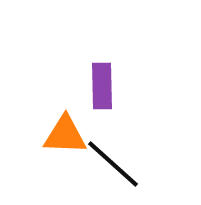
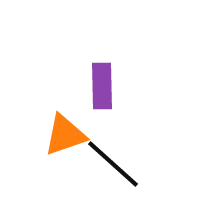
orange triangle: rotated 21 degrees counterclockwise
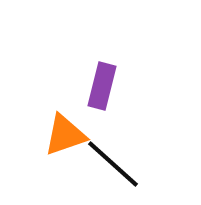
purple rectangle: rotated 15 degrees clockwise
